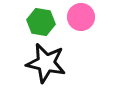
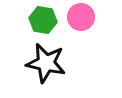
green hexagon: moved 2 px right, 2 px up
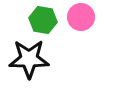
black star: moved 17 px left, 4 px up; rotated 12 degrees counterclockwise
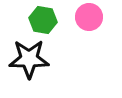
pink circle: moved 8 px right
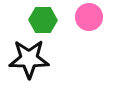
green hexagon: rotated 8 degrees counterclockwise
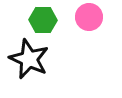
black star: rotated 24 degrees clockwise
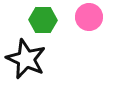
black star: moved 3 px left
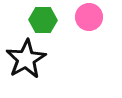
black star: rotated 18 degrees clockwise
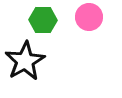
black star: moved 1 px left, 2 px down
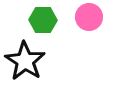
black star: rotated 9 degrees counterclockwise
